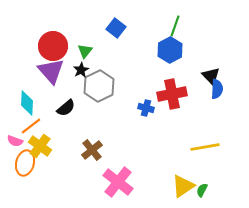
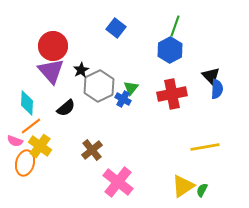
green triangle: moved 46 px right, 37 px down
blue cross: moved 23 px left, 9 px up; rotated 14 degrees clockwise
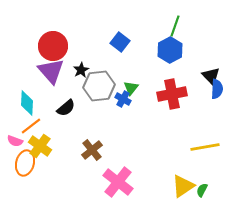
blue square: moved 4 px right, 14 px down
gray hexagon: rotated 20 degrees clockwise
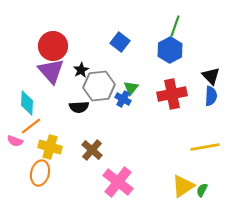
blue semicircle: moved 6 px left, 7 px down
black semicircle: moved 13 px right, 1 px up; rotated 36 degrees clockwise
yellow cross: moved 10 px right, 1 px down; rotated 20 degrees counterclockwise
brown cross: rotated 10 degrees counterclockwise
orange ellipse: moved 15 px right, 10 px down
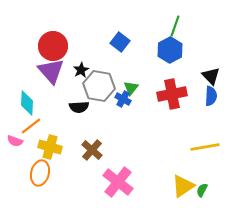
gray hexagon: rotated 16 degrees clockwise
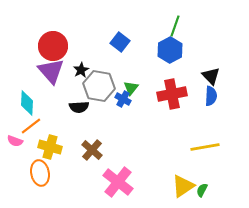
orange ellipse: rotated 25 degrees counterclockwise
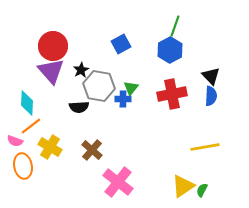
blue square: moved 1 px right, 2 px down; rotated 24 degrees clockwise
blue cross: rotated 28 degrees counterclockwise
yellow cross: rotated 15 degrees clockwise
orange ellipse: moved 17 px left, 7 px up
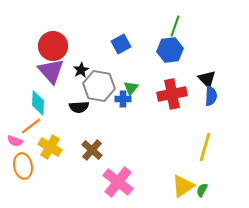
blue hexagon: rotated 20 degrees clockwise
black triangle: moved 4 px left, 3 px down
cyan diamond: moved 11 px right
yellow line: rotated 64 degrees counterclockwise
